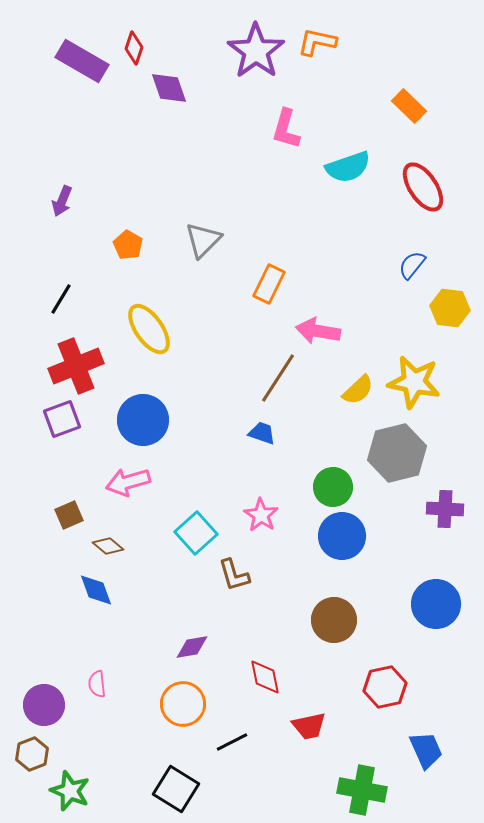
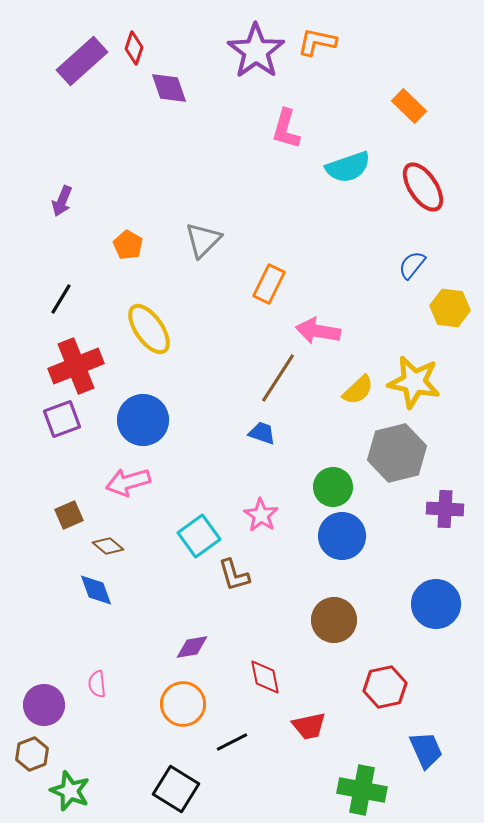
purple rectangle at (82, 61): rotated 72 degrees counterclockwise
cyan square at (196, 533): moved 3 px right, 3 px down; rotated 6 degrees clockwise
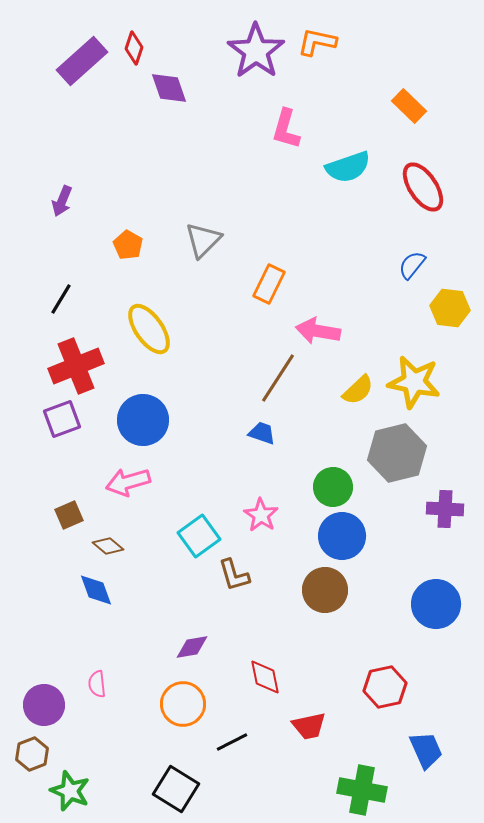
brown circle at (334, 620): moved 9 px left, 30 px up
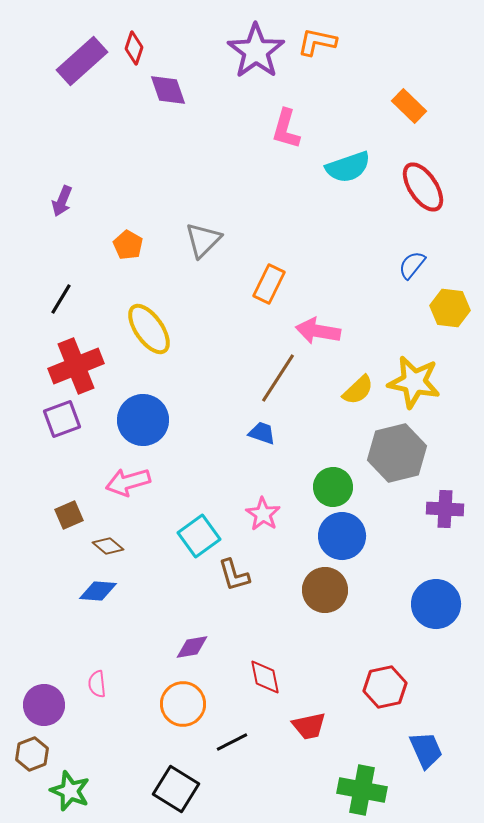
purple diamond at (169, 88): moved 1 px left, 2 px down
pink star at (261, 515): moved 2 px right, 1 px up
blue diamond at (96, 590): moved 2 px right, 1 px down; rotated 66 degrees counterclockwise
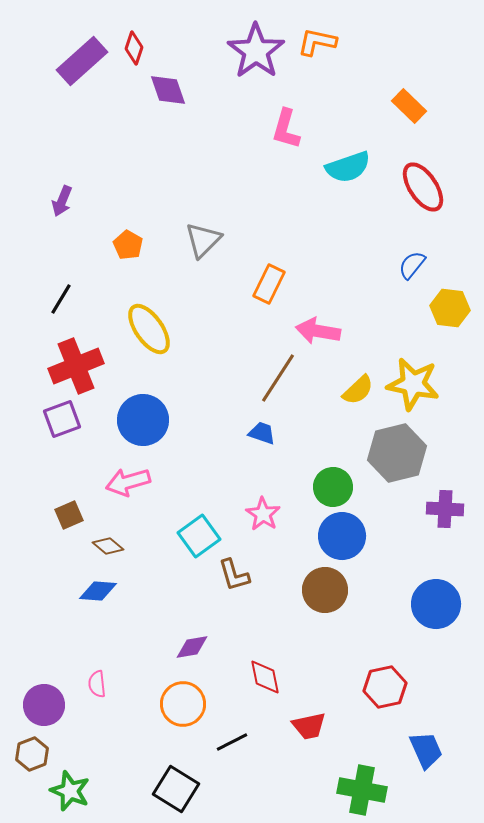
yellow star at (414, 382): moved 1 px left, 2 px down
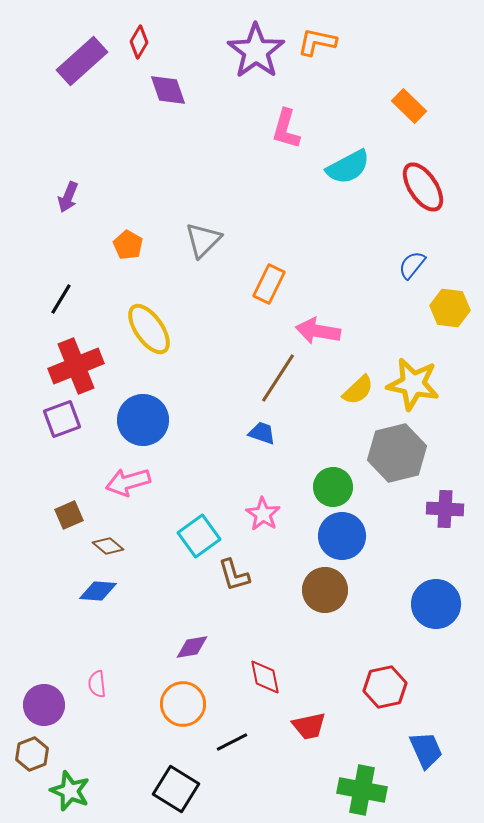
red diamond at (134, 48): moved 5 px right, 6 px up; rotated 12 degrees clockwise
cyan semicircle at (348, 167): rotated 9 degrees counterclockwise
purple arrow at (62, 201): moved 6 px right, 4 px up
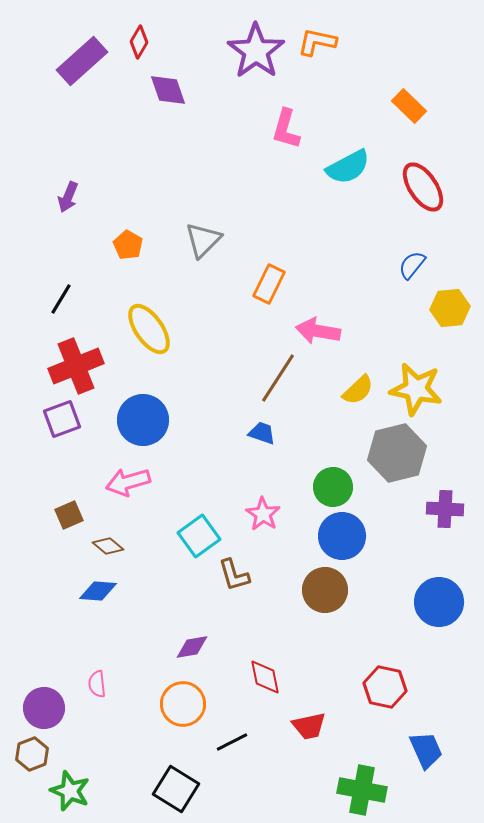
yellow hexagon at (450, 308): rotated 12 degrees counterclockwise
yellow star at (413, 384): moved 3 px right, 5 px down
blue circle at (436, 604): moved 3 px right, 2 px up
red hexagon at (385, 687): rotated 24 degrees clockwise
purple circle at (44, 705): moved 3 px down
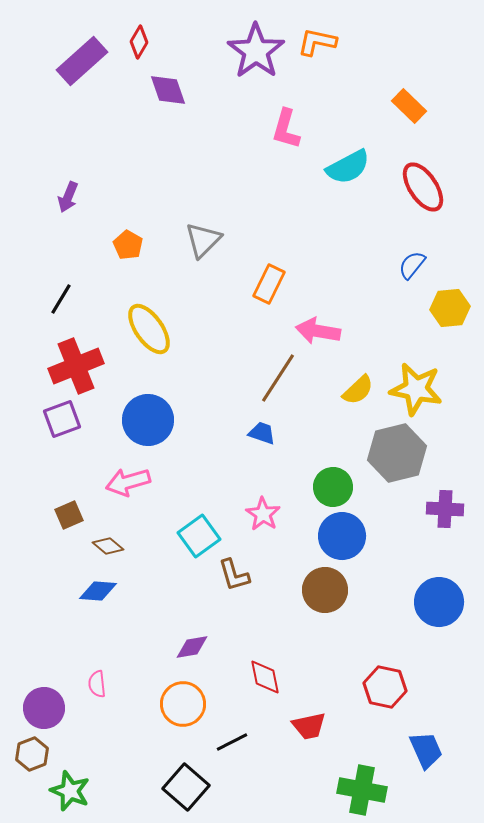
blue circle at (143, 420): moved 5 px right
black square at (176, 789): moved 10 px right, 2 px up; rotated 9 degrees clockwise
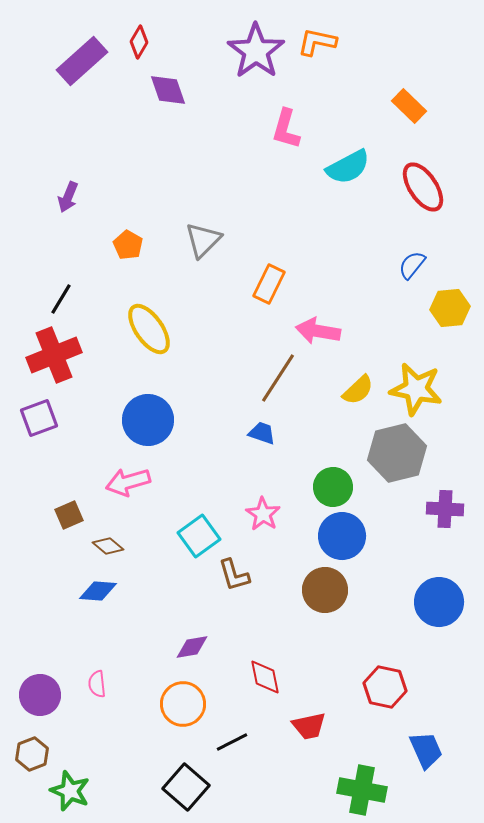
red cross at (76, 366): moved 22 px left, 11 px up
purple square at (62, 419): moved 23 px left, 1 px up
purple circle at (44, 708): moved 4 px left, 13 px up
